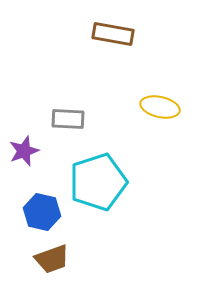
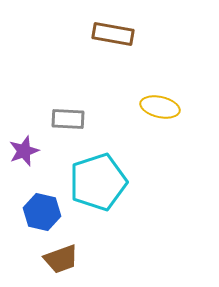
brown trapezoid: moved 9 px right
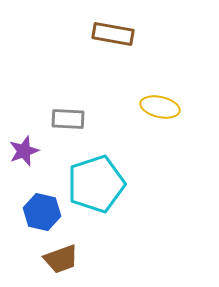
cyan pentagon: moved 2 px left, 2 px down
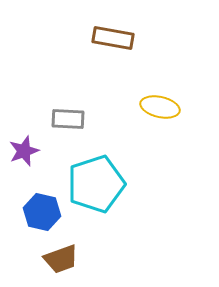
brown rectangle: moved 4 px down
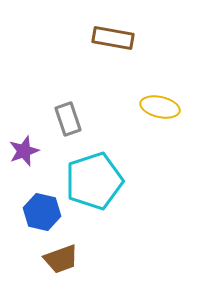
gray rectangle: rotated 68 degrees clockwise
cyan pentagon: moved 2 px left, 3 px up
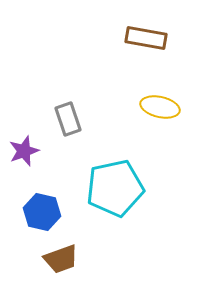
brown rectangle: moved 33 px right
cyan pentagon: moved 21 px right, 7 px down; rotated 6 degrees clockwise
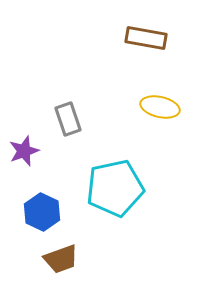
blue hexagon: rotated 12 degrees clockwise
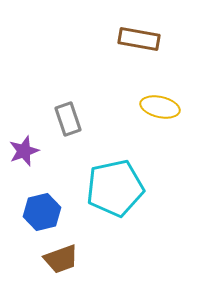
brown rectangle: moved 7 px left, 1 px down
blue hexagon: rotated 21 degrees clockwise
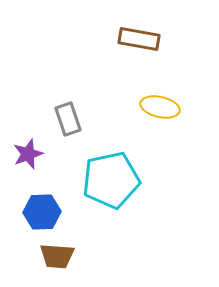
purple star: moved 4 px right, 3 px down
cyan pentagon: moved 4 px left, 8 px up
blue hexagon: rotated 12 degrees clockwise
brown trapezoid: moved 4 px left, 3 px up; rotated 24 degrees clockwise
